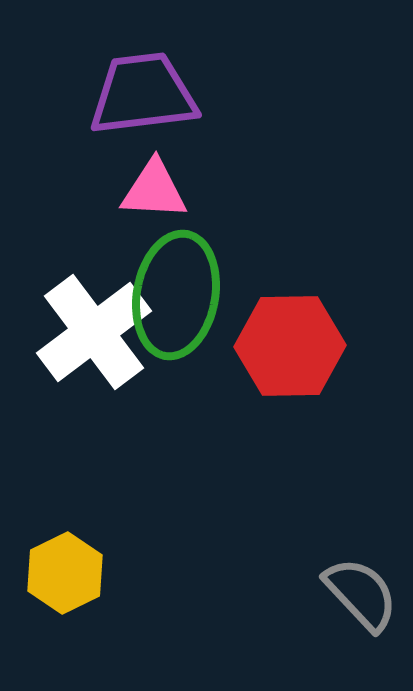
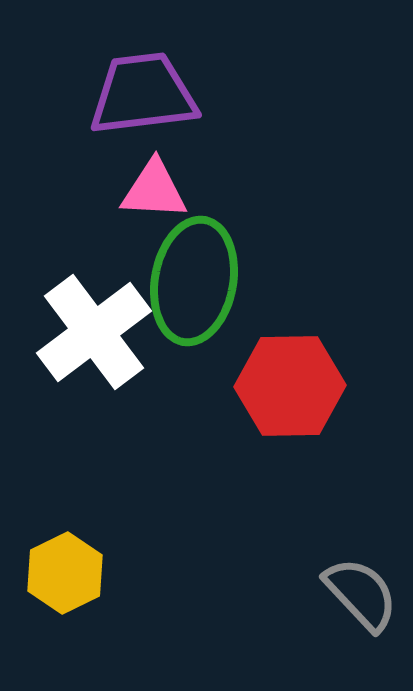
green ellipse: moved 18 px right, 14 px up
red hexagon: moved 40 px down
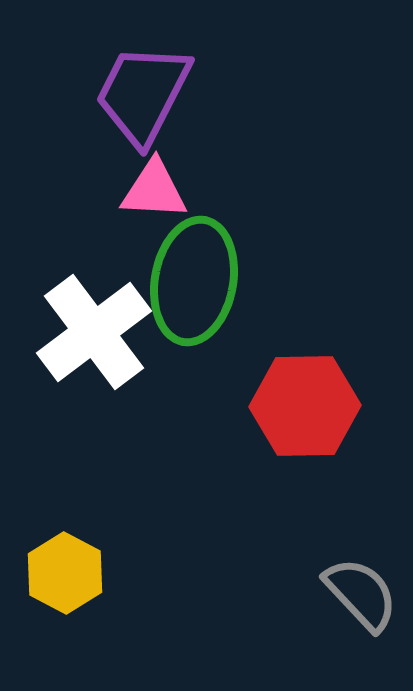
purple trapezoid: rotated 56 degrees counterclockwise
red hexagon: moved 15 px right, 20 px down
yellow hexagon: rotated 6 degrees counterclockwise
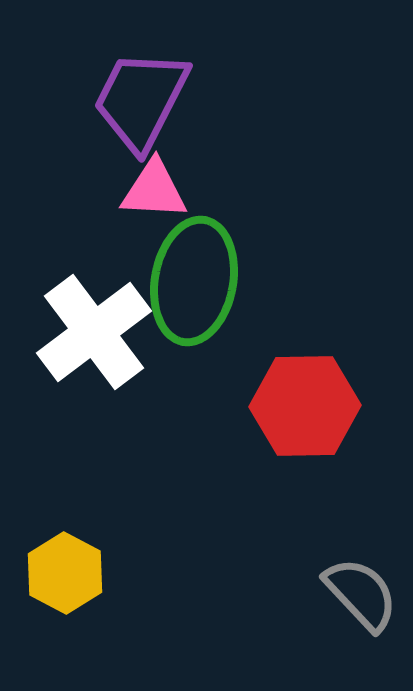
purple trapezoid: moved 2 px left, 6 px down
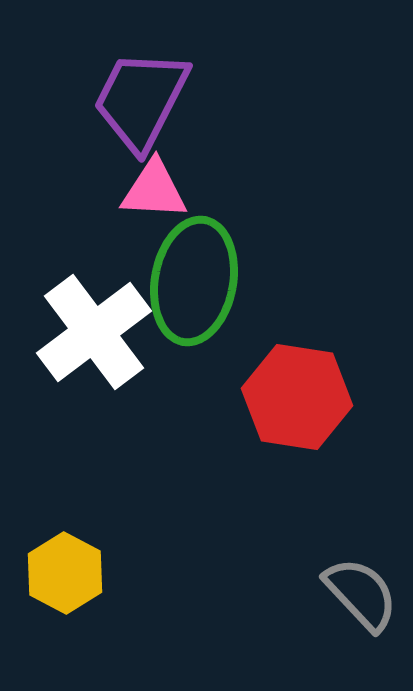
red hexagon: moved 8 px left, 9 px up; rotated 10 degrees clockwise
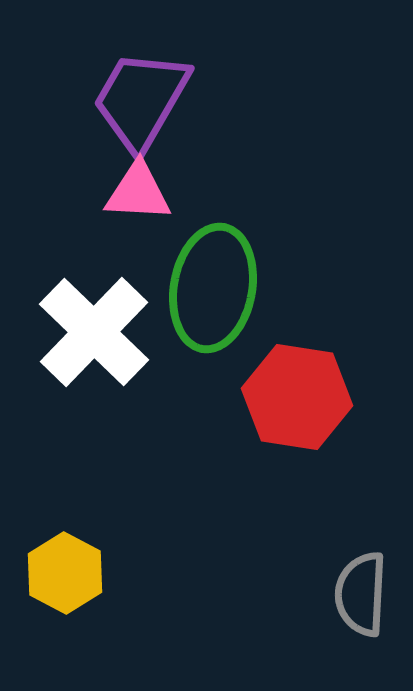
purple trapezoid: rotated 3 degrees clockwise
pink triangle: moved 16 px left, 2 px down
green ellipse: moved 19 px right, 7 px down
white cross: rotated 9 degrees counterclockwise
gray semicircle: rotated 134 degrees counterclockwise
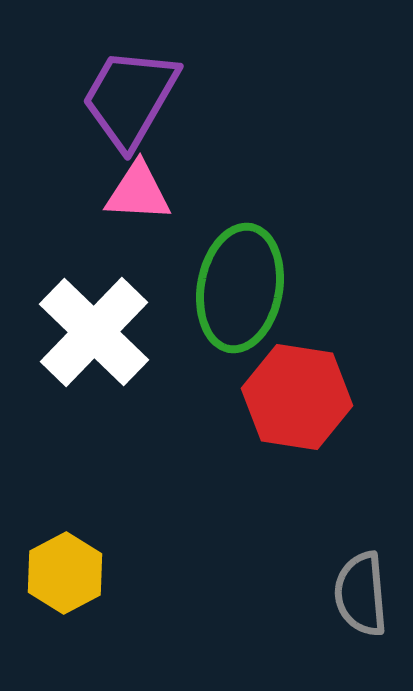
purple trapezoid: moved 11 px left, 2 px up
green ellipse: moved 27 px right
yellow hexagon: rotated 4 degrees clockwise
gray semicircle: rotated 8 degrees counterclockwise
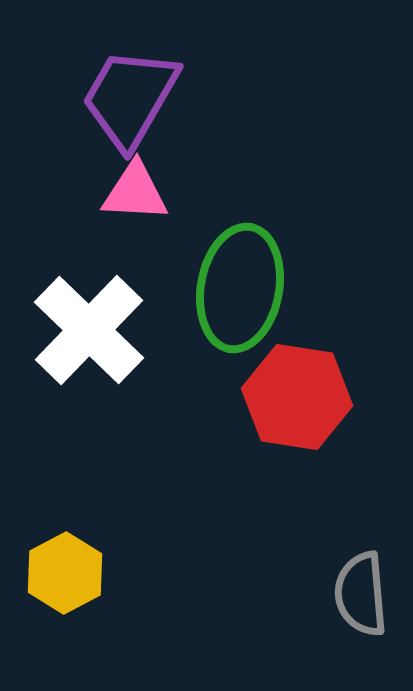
pink triangle: moved 3 px left
white cross: moved 5 px left, 2 px up
